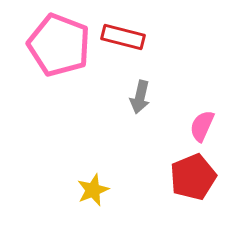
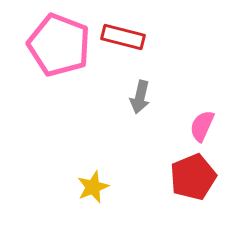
yellow star: moved 3 px up
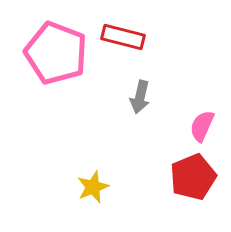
pink pentagon: moved 3 px left, 8 px down
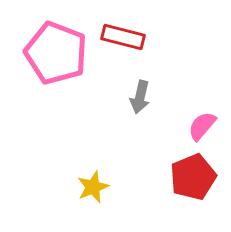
pink semicircle: rotated 16 degrees clockwise
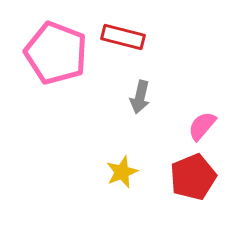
yellow star: moved 29 px right, 15 px up
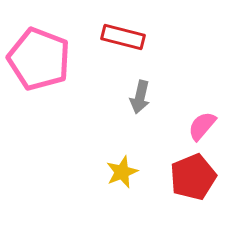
pink pentagon: moved 17 px left, 6 px down
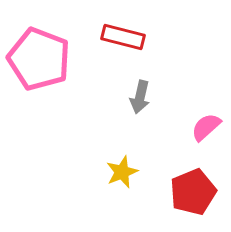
pink semicircle: moved 4 px right, 1 px down; rotated 8 degrees clockwise
red pentagon: moved 15 px down
